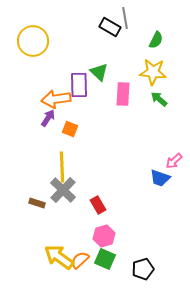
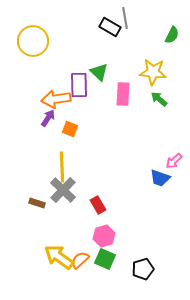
green semicircle: moved 16 px right, 5 px up
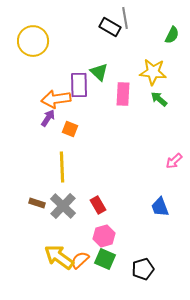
blue trapezoid: moved 29 px down; rotated 50 degrees clockwise
gray cross: moved 16 px down
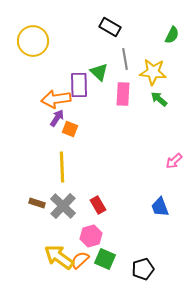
gray line: moved 41 px down
purple arrow: moved 9 px right
pink hexagon: moved 13 px left
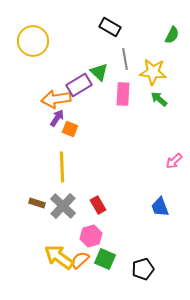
purple rectangle: rotated 60 degrees clockwise
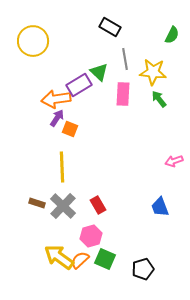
green arrow: rotated 12 degrees clockwise
pink arrow: rotated 24 degrees clockwise
